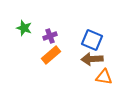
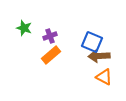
blue square: moved 2 px down
brown arrow: moved 7 px right, 3 px up
orange triangle: rotated 18 degrees clockwise
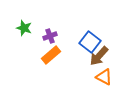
blue square: moved 2 px left; rotated 15 degrees clockwise
brown arrow: rotated 45 degrees counterclockwise
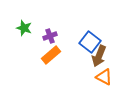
brown arrow: rotated 20 degrees counterclockwise
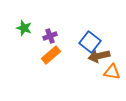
brown arrow: rotated 55 degrees clockwise
orange triangle: moved 8 px right, 5 px up; rotated 18 degrees counterclockwise
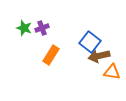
purple cross: moved 8 px left, 8 px up
orange rectangle: rotated 18 degrees counterclockwise
